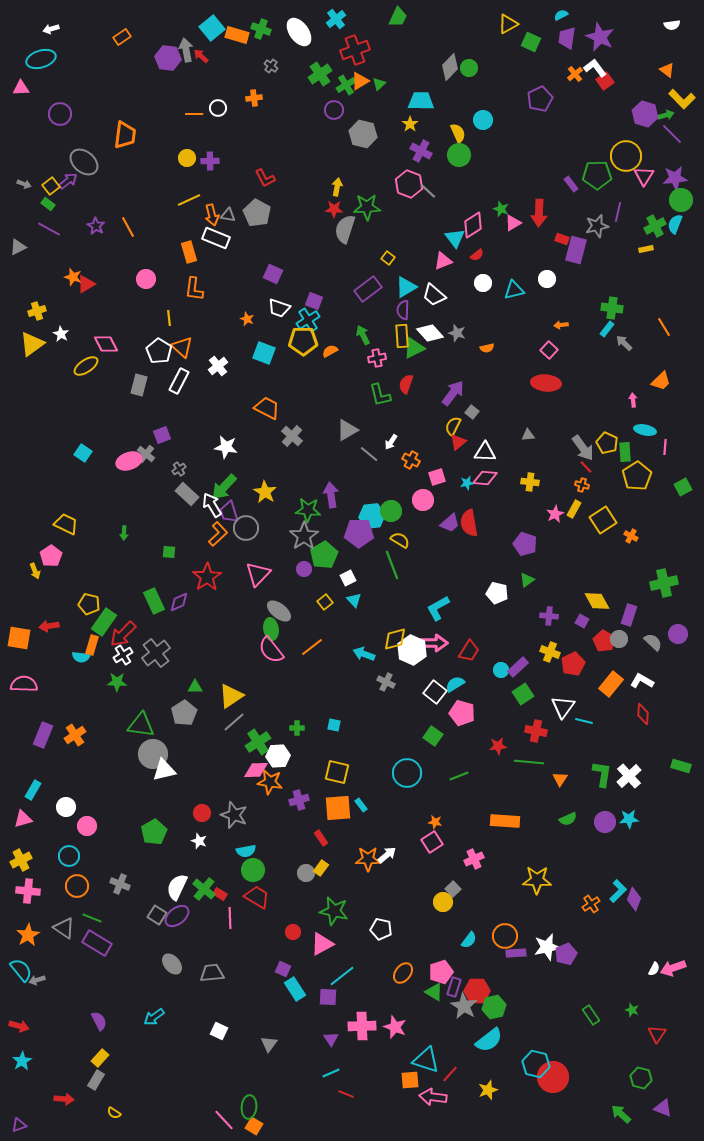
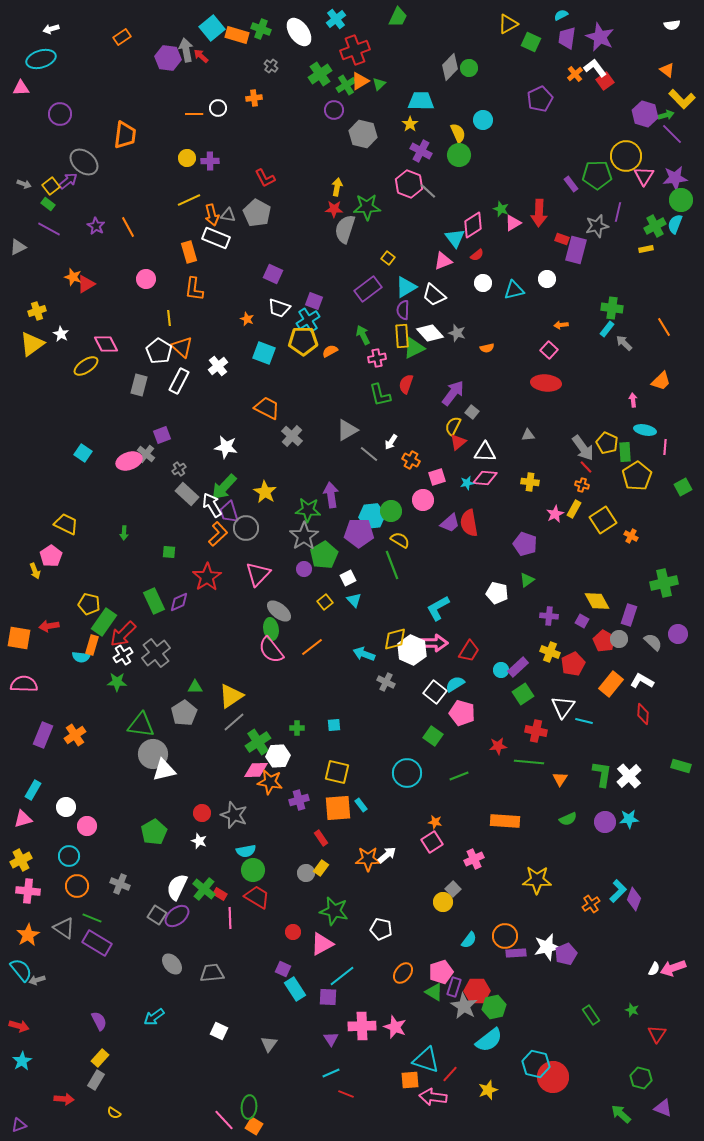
cyan square at (334, 725): rotated 16 degrees counterclockwise
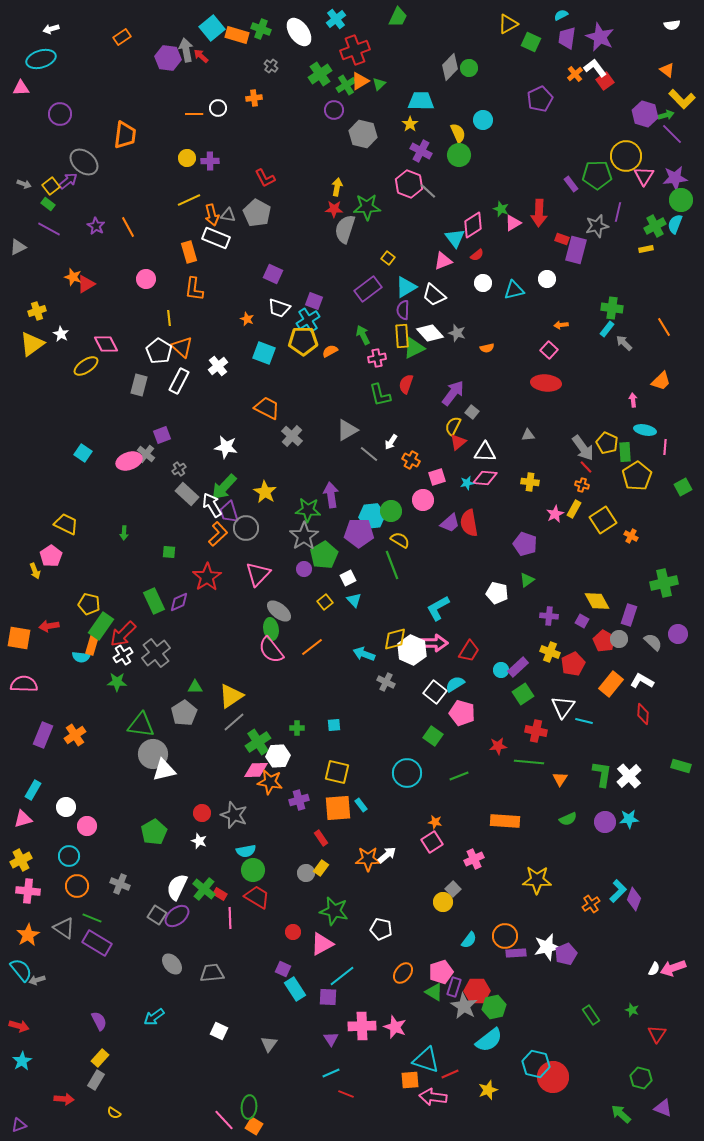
green rectangle at (104, 622): moved 3 px left, 4 px down
red line at (450, 1074): rotated 24 degrees clockwise
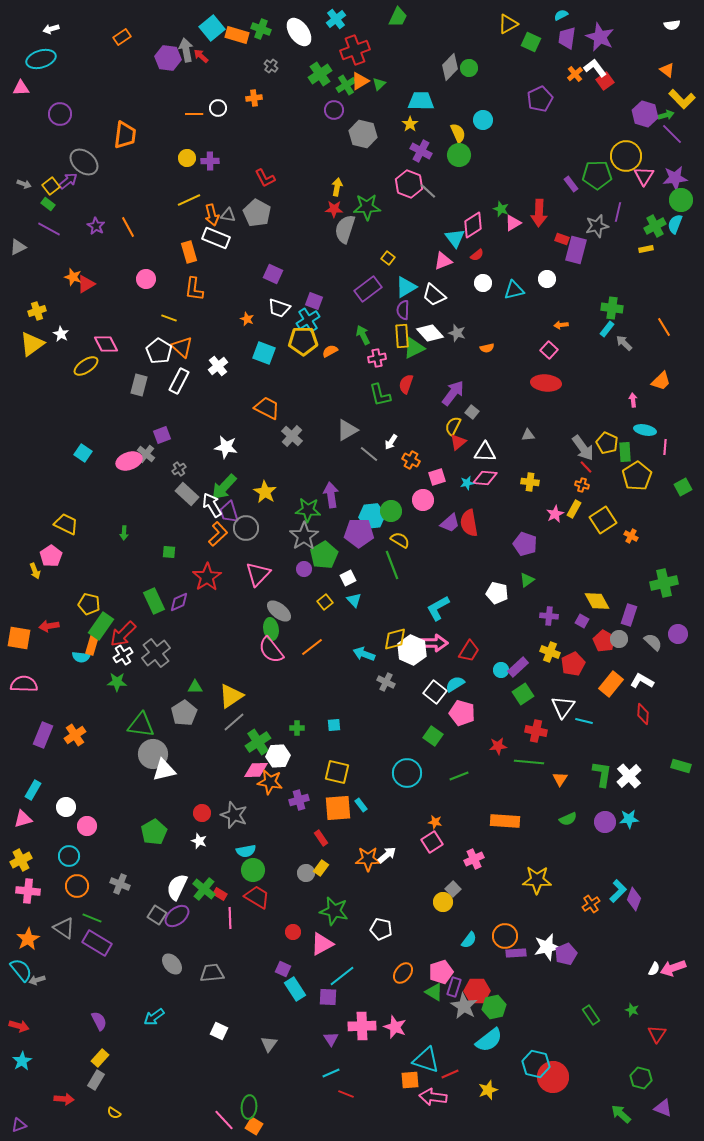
yellow line at (169, 318): rotated 63 degrees counterclockwise
orange star at (28, 935): moved 4 px down
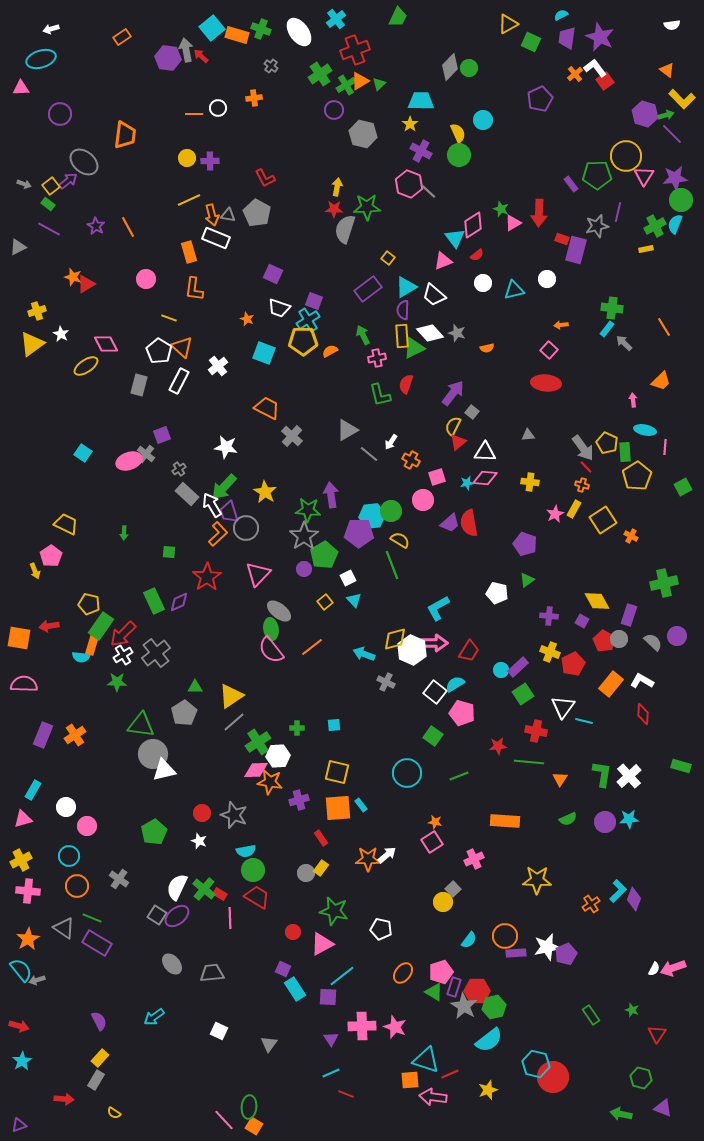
purple circle at (678, 634): moved 1 px left, 2 px down
gray cross at (120, 884): moved 1 px left, 5 px up; rotated 12 degrees clockwise
green arrow at (621, 1114): rotated 30 degrees counterclockwise
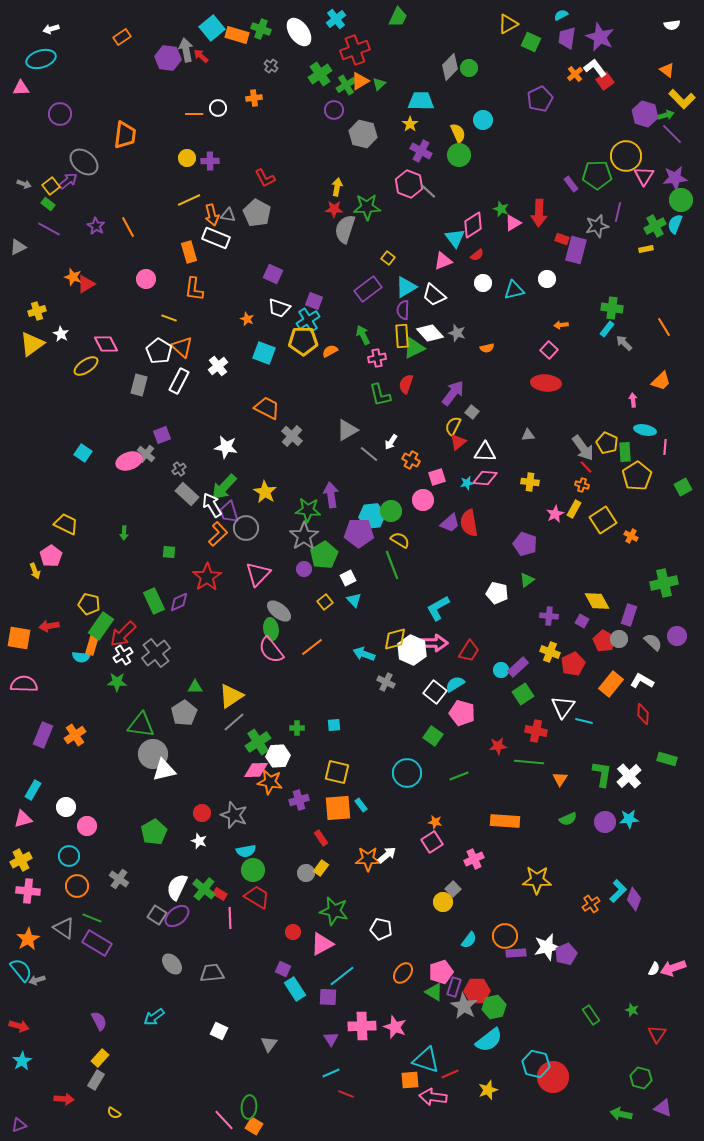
green rectangle at (681, 766): moved 14 px left, 7 px up
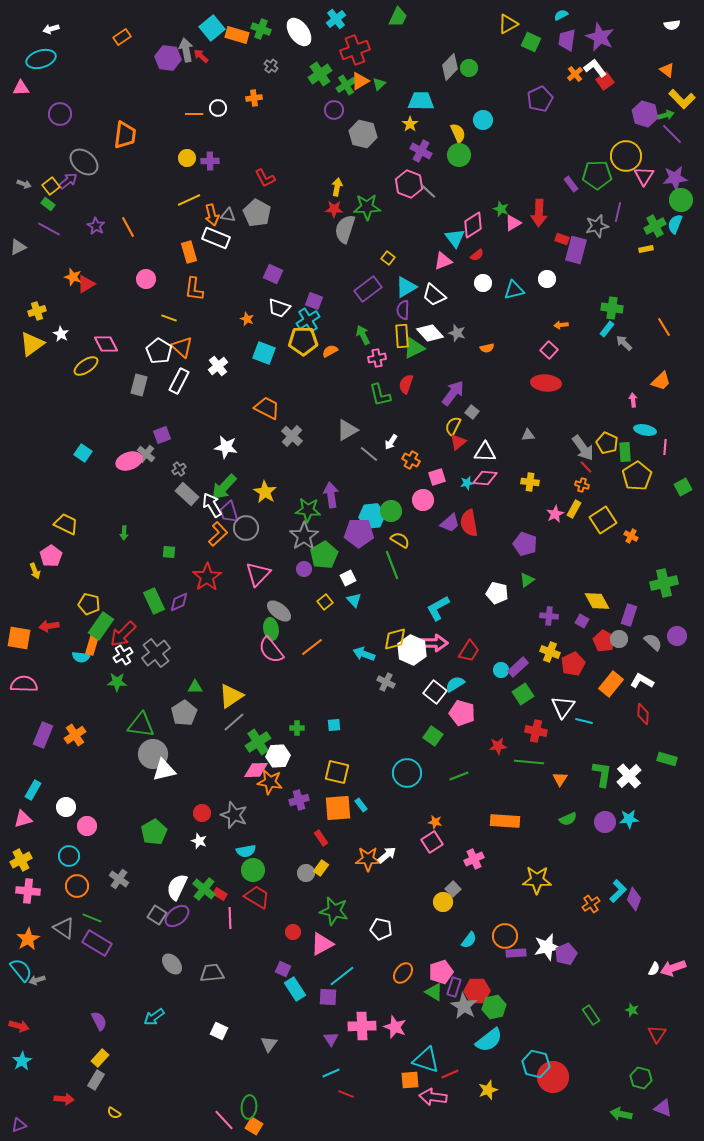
purple trapezoid at (567, 38): moved 2 px down
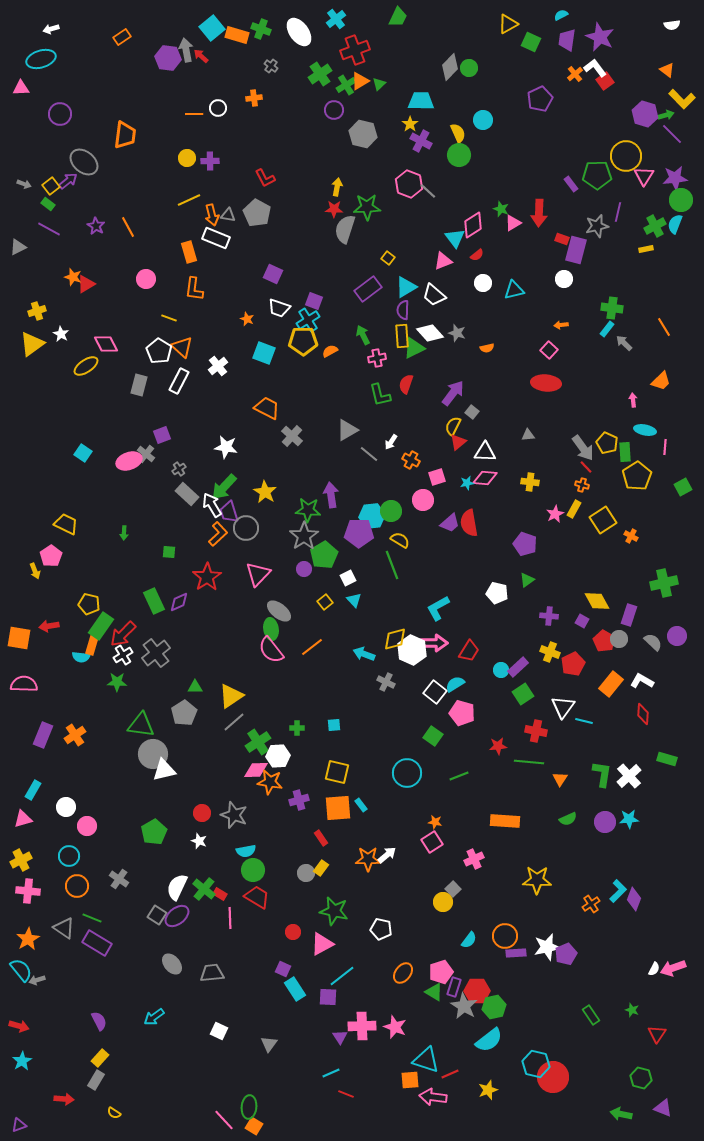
purple cross at (421, 151): moved 10 px up
white circle at (547, 279): moved 17 px right
purple triangle at (331, 1039): moved 9 px right, 2 px up
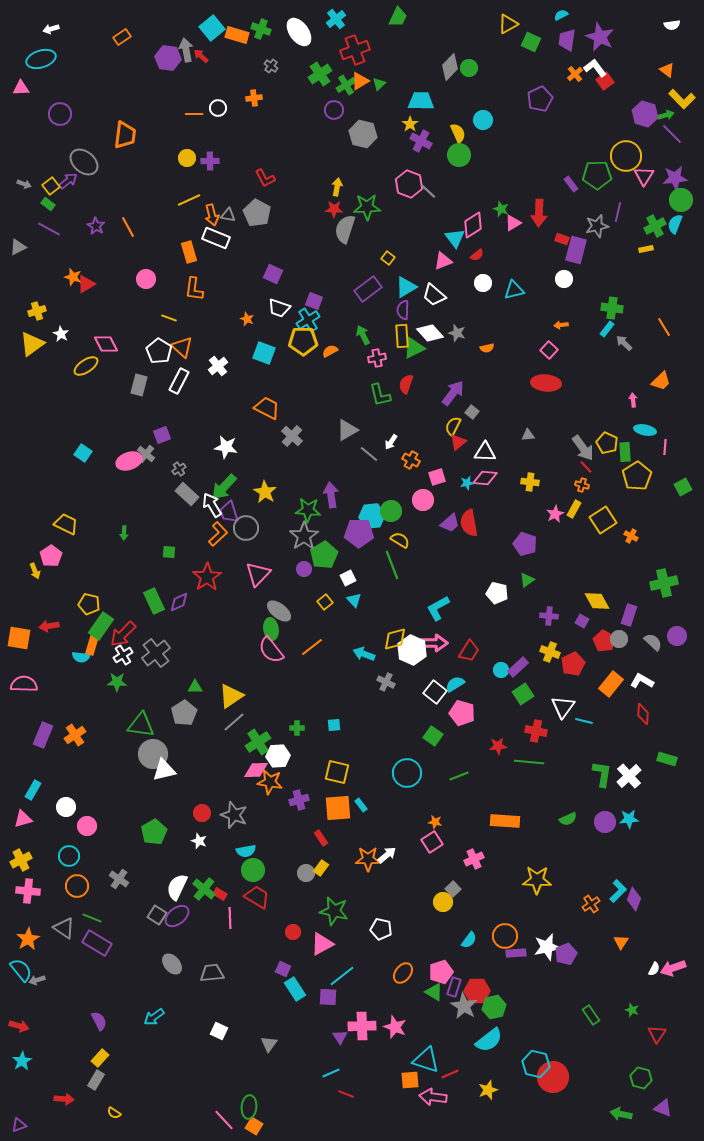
orange triangle at (560, 779): moved 61 px right, 163 px down
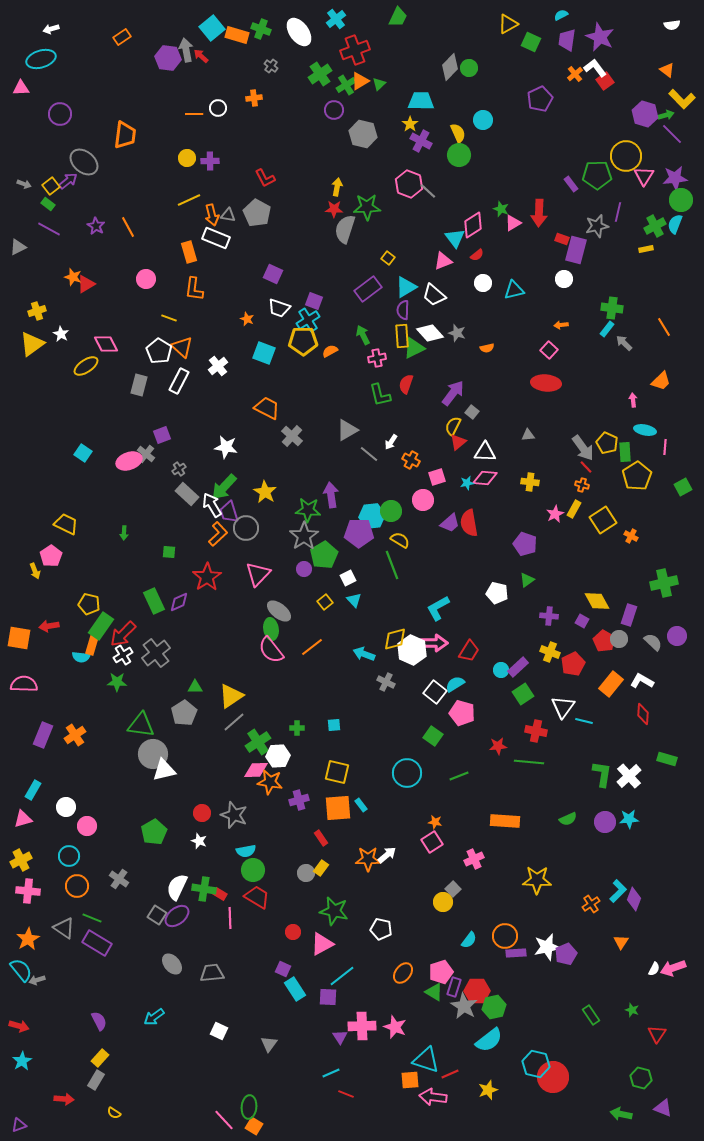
green cross at (204, 889): rotated 30 degrees counterclockwise
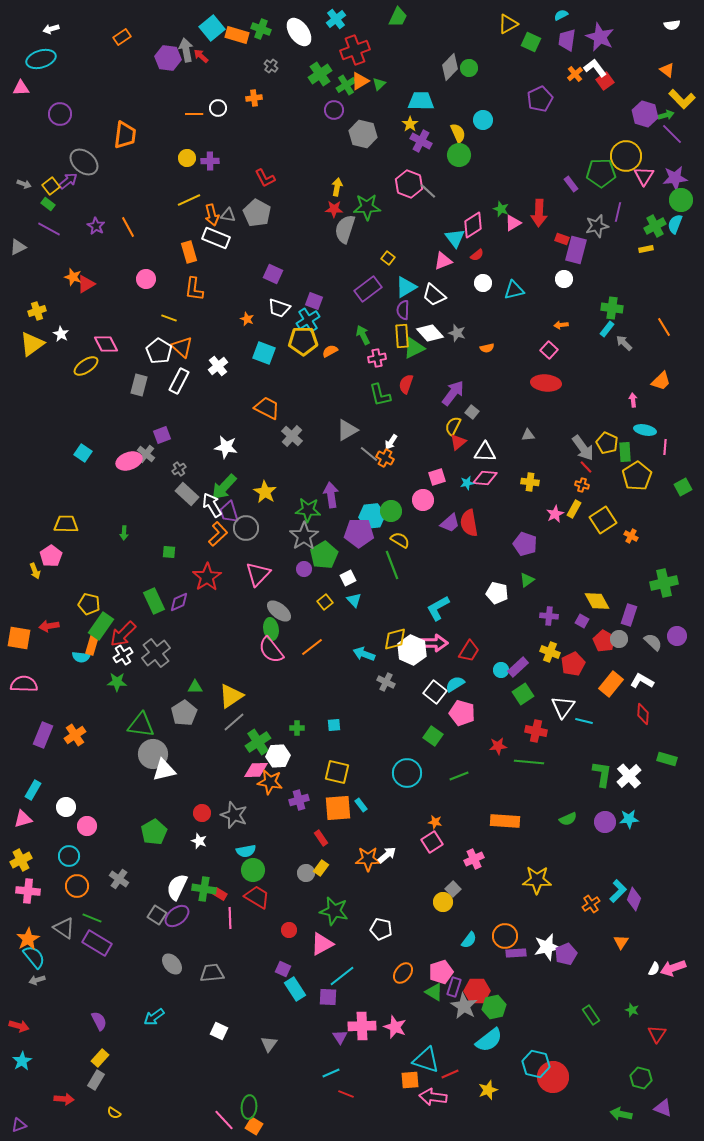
green pentagon at (597, 175): moved 4 px right, 2 px up
orange cross at (411, 460): moved 26 px left, 2 px up
yellow trapezoid at (66, 524): rotated 25 degrees counterclockwise
red circle at (293, 932): moved 4 px left, 2 px up
cyan semicircle at (21, 970): moved 13 px right, 13 px up
